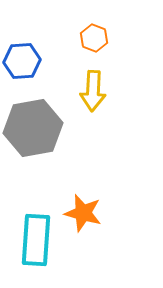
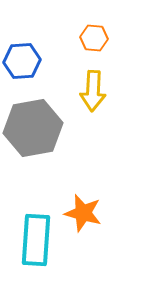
orange hexagon: rotated 16 degrees counterclockwise
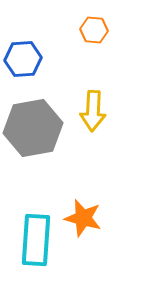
orange hexagon: moved 8 px up
blue hexagon: moved 1 px right, 2 px up
yellow arrow: moved 20 px down
orange star: moved 5 px down
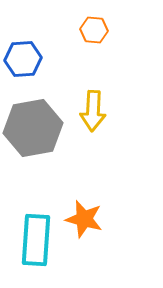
orange star: moved 1 px right, 1 px down
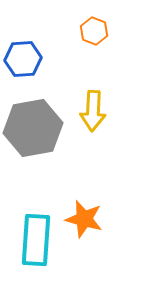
orange hexagon: moved 1 px down; rotated 16 degrees clockwise
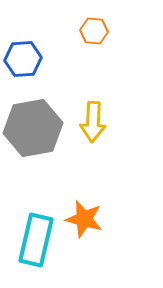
orange hexagon: rotated 16 degrees counterclockwise
yellow arrow: moved 11 px down
cyan rectangle: rotated 9 degrees clockwise
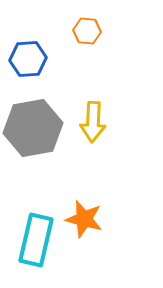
orange hexagon: moved 7 px left
blue hexagon: moved 5 px right
